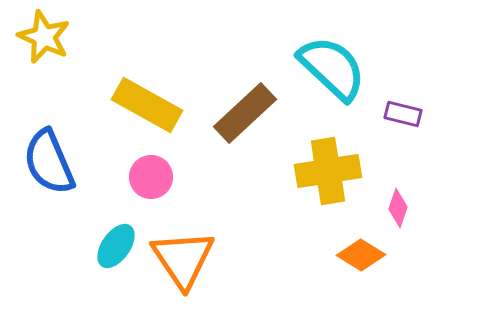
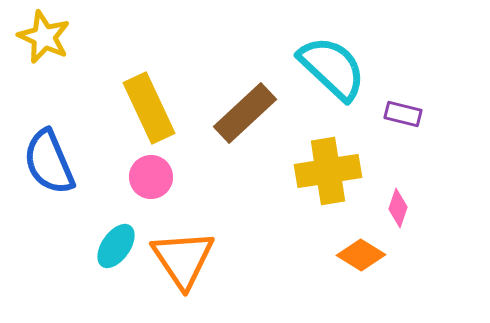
yellow rectangle: moved 2 px right, 3 px down; rotated 36 degrees clockwise
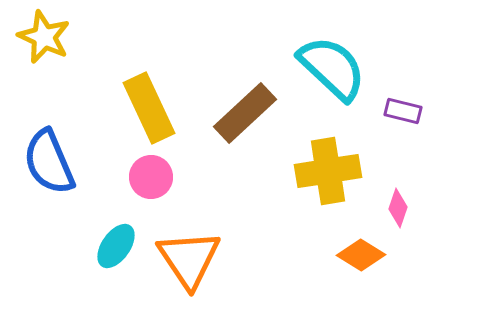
purple rectangle: moved 3 px up
orange triangle: moved 6 px right
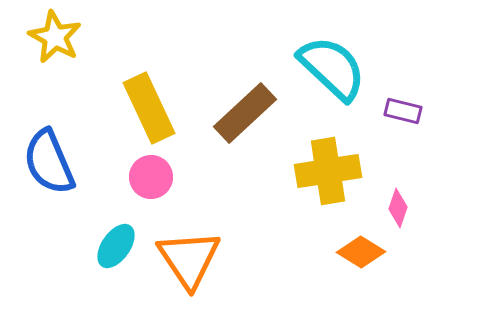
yellow star: moved 11 px right; rotated 4 degrees clockwise
orange diamond: moved 3 px up
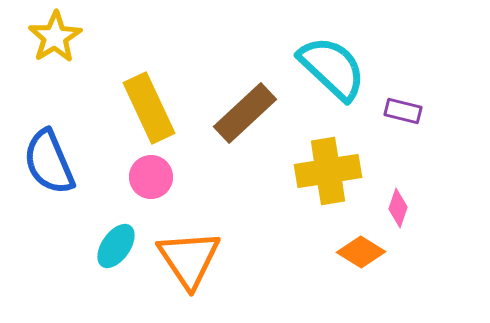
yellow star: rotated 12 degrees clockwise
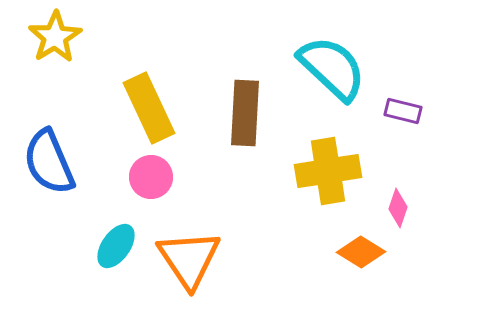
brown rectangle: rotated 44 degrees counterclockwise
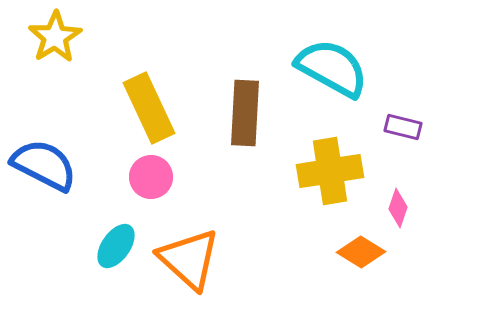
cyan semicircle: rotated 14 degrees counterclockwise
purple rectangle: moved 16 px down
blue semicircle: moved 5 px left, 3 px down; rotated 140 degrees clockwise
yellow cross: moved 2 px right
orange triangle: rotated 14 degrees counterclockwise
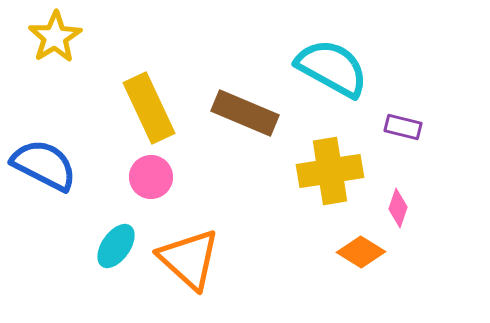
brown rectangle: rotated 70 degrees counterclockwise
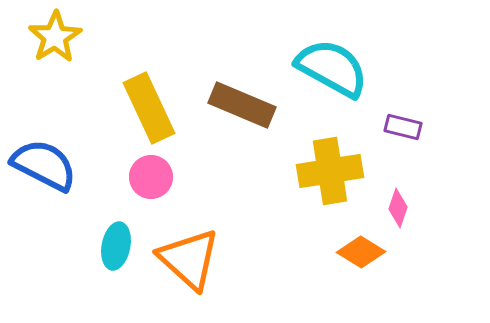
brown rectangle: moved 3 px left, 8 px up
cyan ellipse: rotated 24 degrees counterclockwise
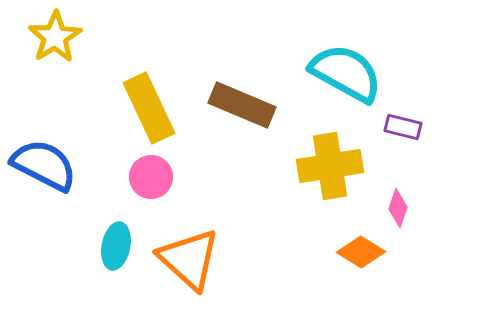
cyan semicircle: moved 14 px right, 5 px down
yellow cross: moved 5 px up
